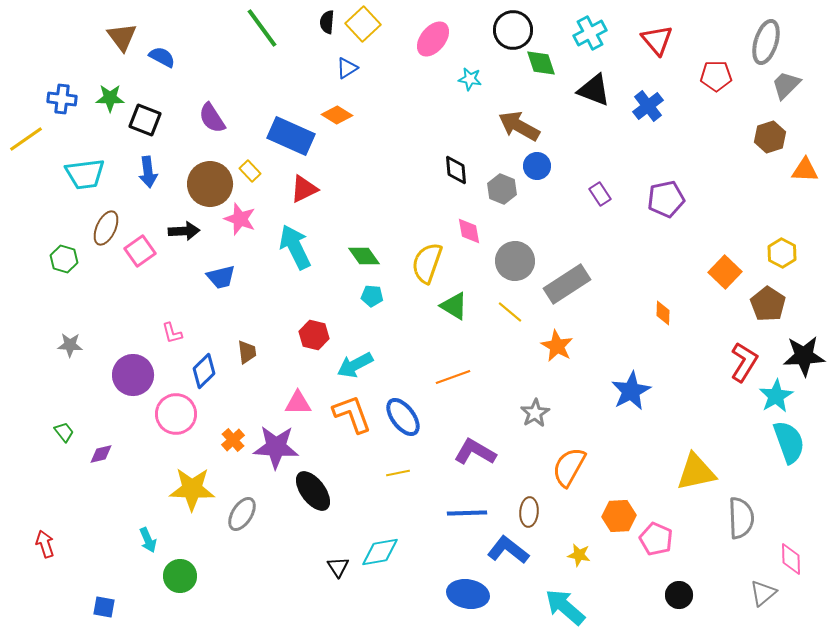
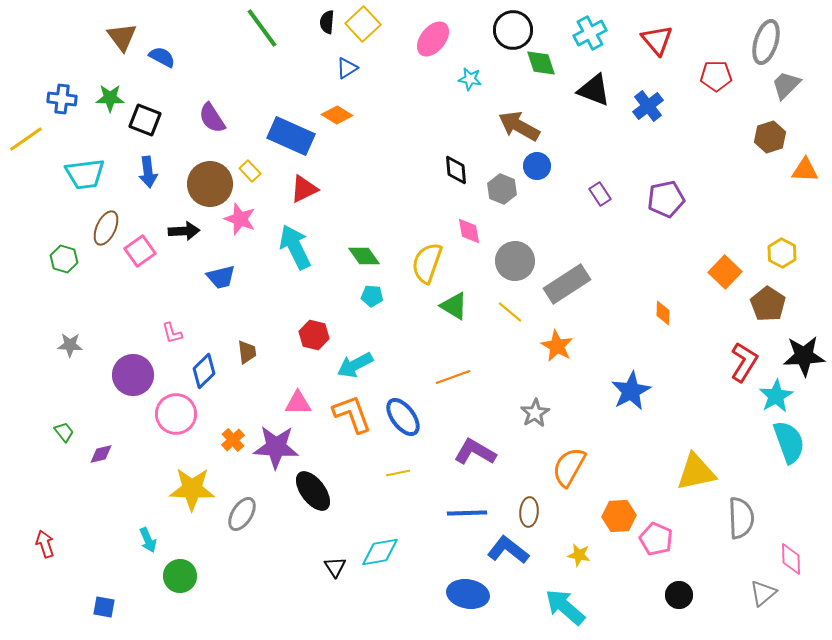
black triangle at (338, 567): moved 3 px left
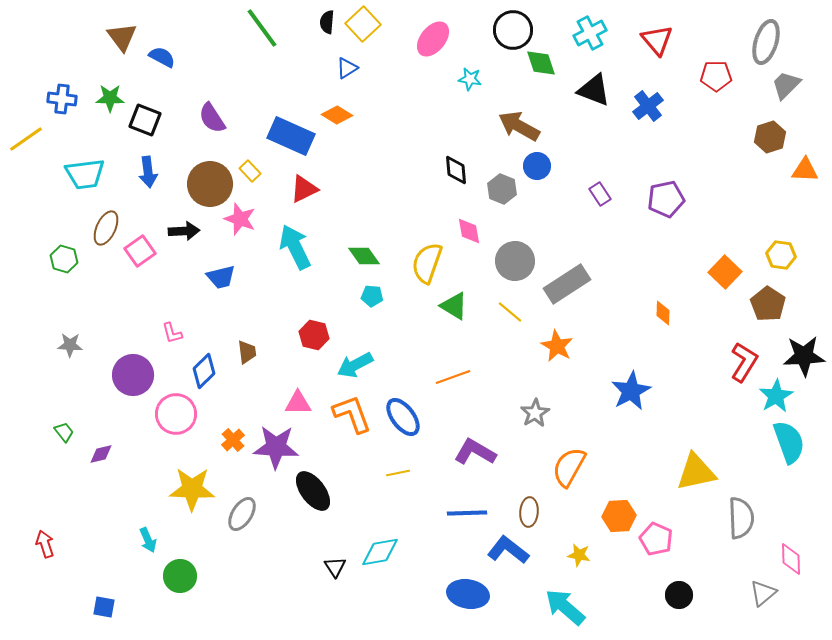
yellow hexagon at (782, 253): moved 1 px left, 2 px down; rotated 20 degrees counterclockwise
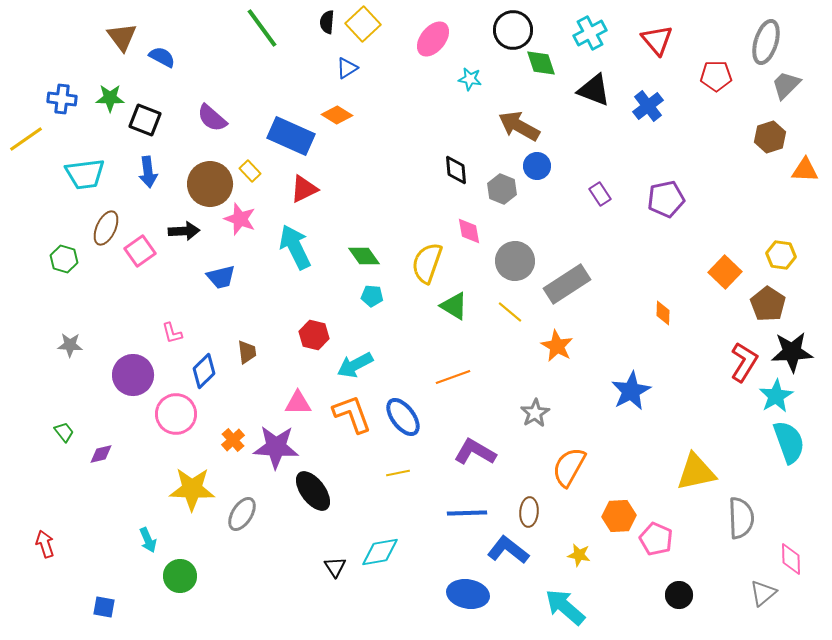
purple semicircle at (212, 118): rotated 16 degrees counterclockwise
black star at (804, 356): moved 12 px left, 4 px up
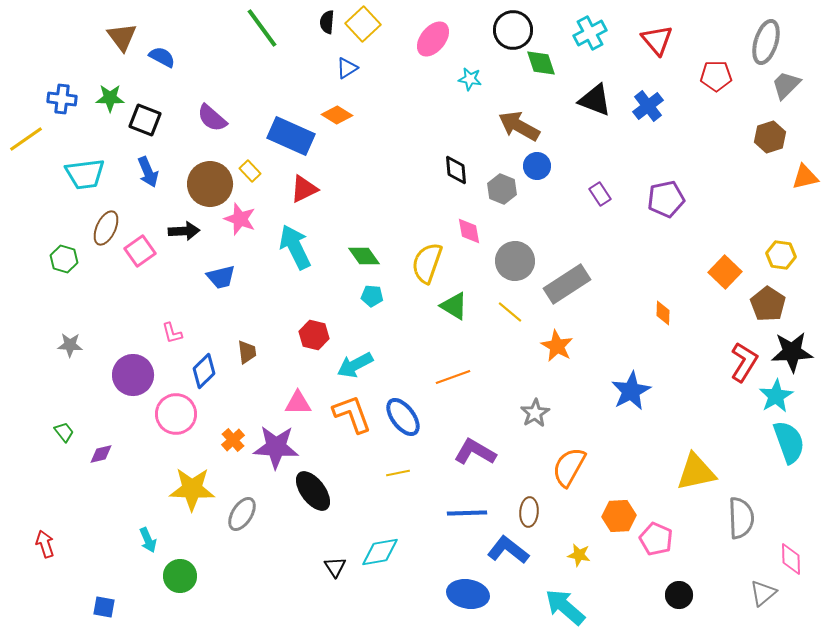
black triangle at (594, 90): moved 1 px right, 10 px down
orange triangle at (805, 170): moved 7 px down; rotated 16 degrees counterclockwise
blue arrow at (148, 172): rotated 16 degrees counterclockwise
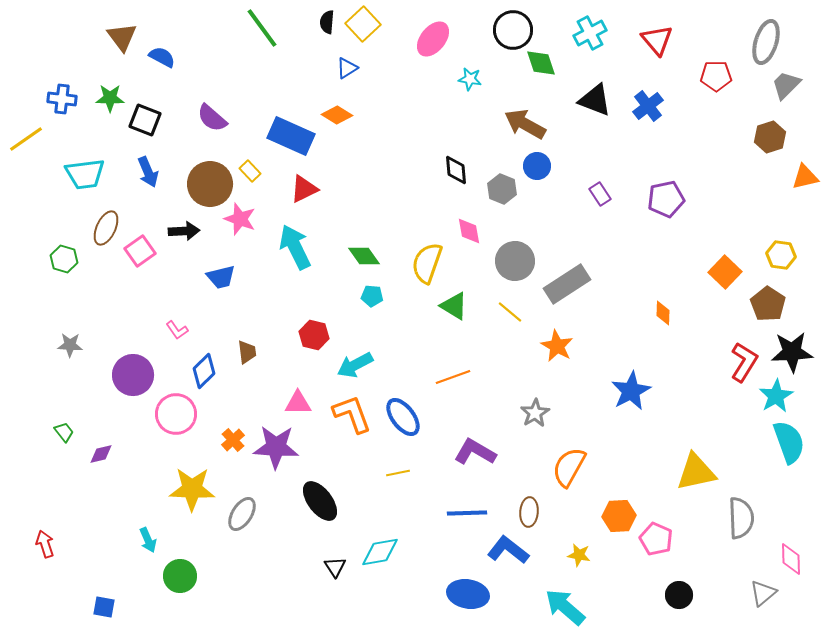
brown arrow at (519, 126): moved 6 px right, 2 px up
pink L-shape at (172, 333): moved 5 px right, 3 px up; rotated 20 degrees counterclockwise
black ellipse at (313, 491): moved 7 px right, 10 px down
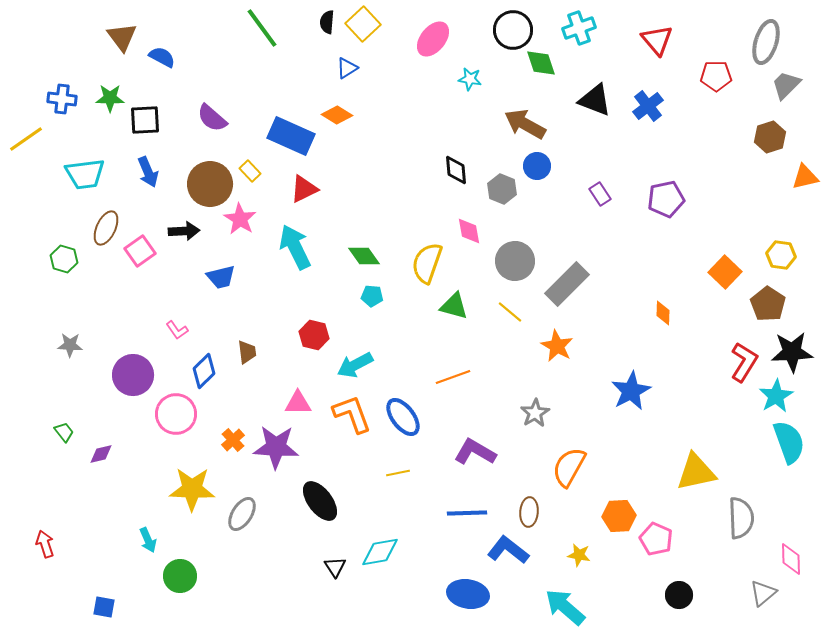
cyan cross at (590, 33): moved 11 px left, 5 px up; rotated 8 degrees clockwise
black square at (145, 120): rotated 24 degrees counterclockwise
pink star at (240, 219): rotated 12 degrees clockwise
gray rectangle at (567, 284): rotated 12 degrees counterclockwise
green triangle at (454, 306): rotated 16 degrees counterclockwise
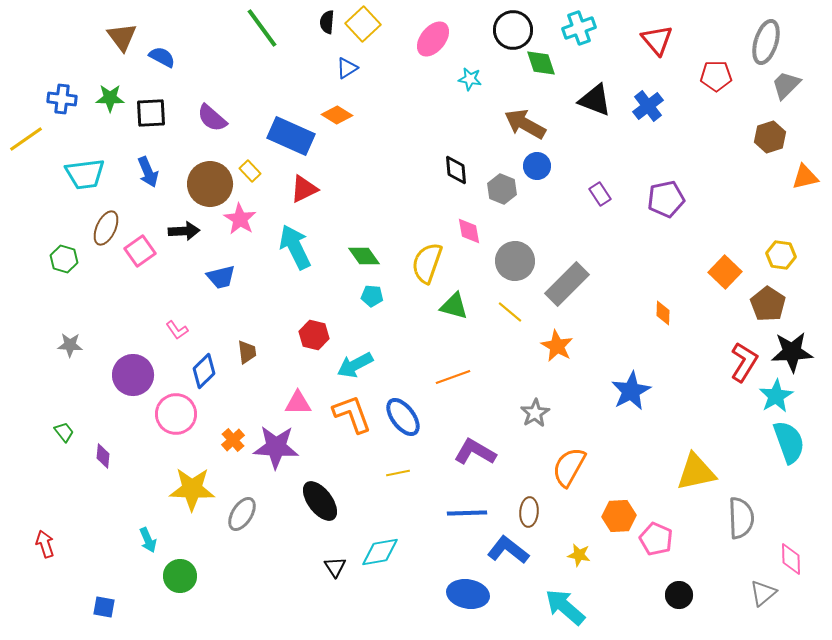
black square at (145, 120): moved 6 px right, 7 px up
purple diamond at (101, 454): moved 2 px right, 2 px down; rotated 70 degrees counterclockwise
